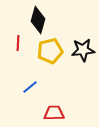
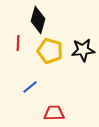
yellow pentagon: rotated 30 degrees clockwise
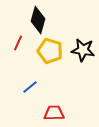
red line: rotated 21 degrees clockwise
black star: rotated 15 degrees clockwise
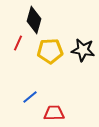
black diamond: moved 4 px left
yellow pentagon: rotated 20 degrees counterclockwise
blue line: moved 10 px down
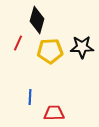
black diamond: moved 3 px right
black star: moved 1 px left, 3 px up; rotated 10 degrees counterclockwise
blue line: rotated 49 degrees counterclockwise
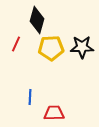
red line: moved 2 px left, 1 px down
yellow pentagon: moved 1 px right, 3 px up
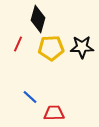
black diamond: moved 1 px right, 1 px up
red line: moved 2 px right
blue line: rotated 49 degrees counterclockwise
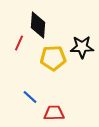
black diamond: moved 6 px down; rotated 12 degrees counterclockwise
red line: moved 1 px right, 1 px up
yellow pentagon: moved 2 px right, 10 px down
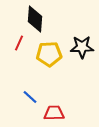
black diamond: moved 3 px left, 6 px up
yellow pentagon: moved 4 px left, 4 px up
